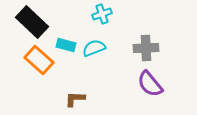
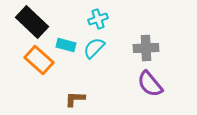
cyan cross: moved 4 px left, 5 px down
cyan semicircle: rotated 25 degrees counterclockwise
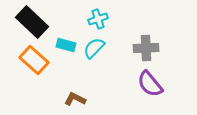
orange rectangle: moved 5 px left
brown L-shape: rotated 25 degrees clockwise
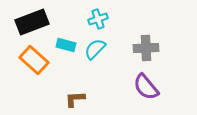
black rectangle: rotated 64 degrees counterclockwise
cyan semicircle: moved 1 px right, 1 px down
purple semicircle: moved 4 px left, 3 px down
brown L-shape: rotated 30 degrees counterclockwise
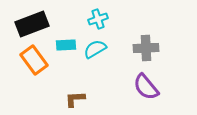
black rectangle: moved 2 px down
cyan rectangle: rotated 18 degrees counterclockwise
cyan semicircle: rotated 15 degrees clockwise
orange rectangle: rotated 12 degrees clockwise
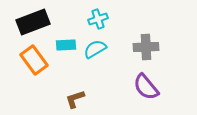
black rectangle: moved 1 px right, 2 px up
gray cross: moved 1 px up
brown L-shape: rotated 15 degrees counterclockwise
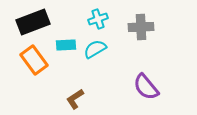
gray cross: moved 5 px left, 20 px up
brown L-shape: rotated 15 degrees counterclockwise
